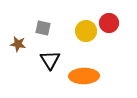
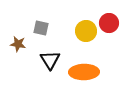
gray square: moved 2 px left
orange ellipse: moved 4 px up
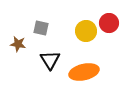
orange ellipse: rotated 12 degrees counterclockwise
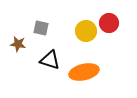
black triangle: rotated 40 degrees counterclockwise
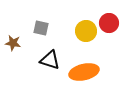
brown star: moved 5 px left, 1 px up
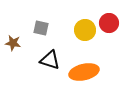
yellow circle: moved 1 px left, 1 px up
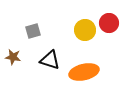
gray square: moved 8 px left, 3 px down; rotated 28 degrees counterclockwise
brown star: moved 14 px down
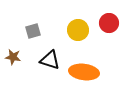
yellow circle: moved 7 px left
orange ellipse: rotated 20 degrees clockwise
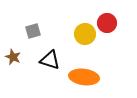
red circle: moved 2 px left
yellow circle: moved 7 px right, 4 px down
brown star: rotated 14 degrees clockwise
orange ellipse: moved 5 px down
